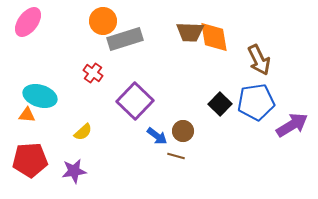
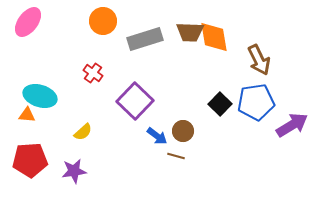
gray rectangle: moved 20 px right
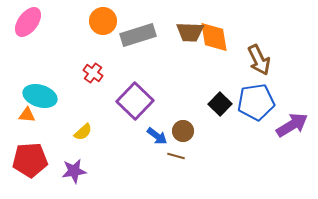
gray rectangle: moved 7 px left, 4 px up
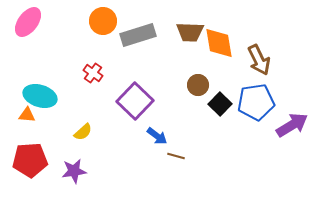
orange diamond: moved 5 px right, 6 px down
brown circle: moved 15 px right, 46 px up
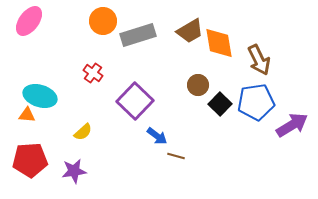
pink ellipse: moved 1 px right, 1 px up
brown trapezoid: moved 1 px up; rotated 32 degrees counterclockwise
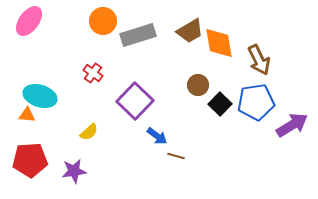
yellow semicircle: moved 6 px right
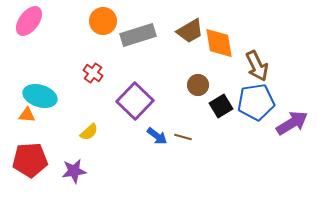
brown arrow: moved 2 px left, 6 px down
black square: moved 1 px right, 2 px down; rotated 15 degrees clockwise
purple arrow: moved 2 px up
brown line: moved 7 px right, 19 px up
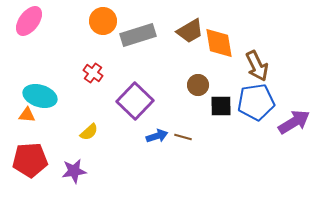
black square: rotated 30 degrees clockwise
purple arrow: moved 2 px right, 1 px up
blue arrow: rotated 55 degrees counterclockwise
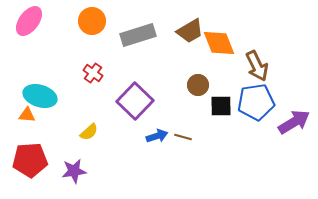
orange circle: moved 11 px left
orange diamond: rotated 12 degrees counterclockwise
